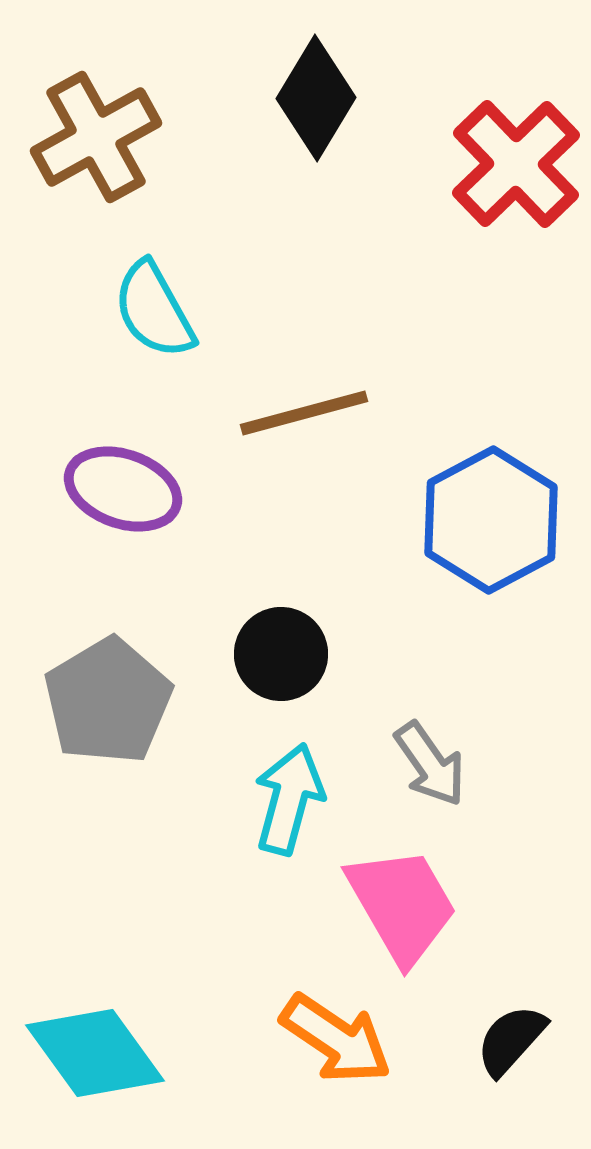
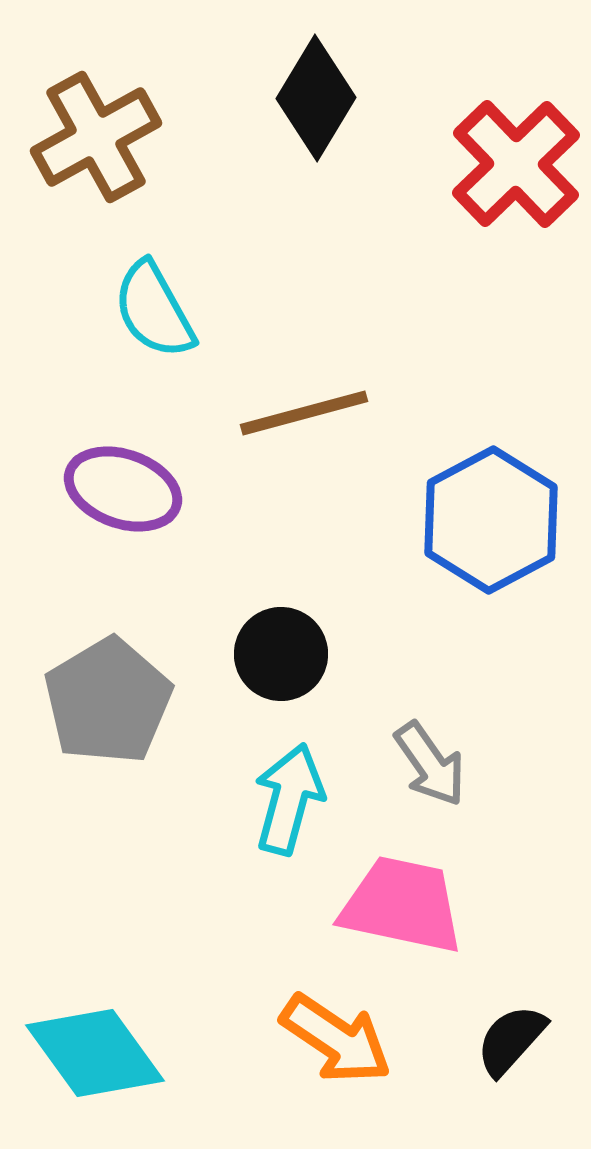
pink trapezoid: rotated 48 degrees counterclockwise
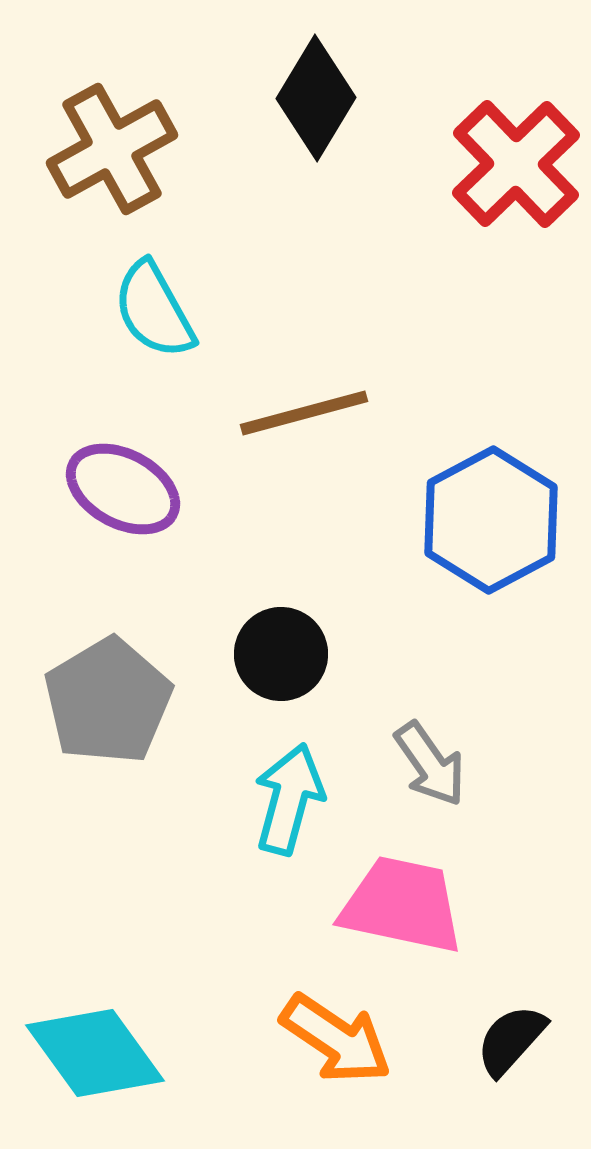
brown cross: moved 16 px right, 12 px down
purple ellipse: rotated 9 degrees clockwise
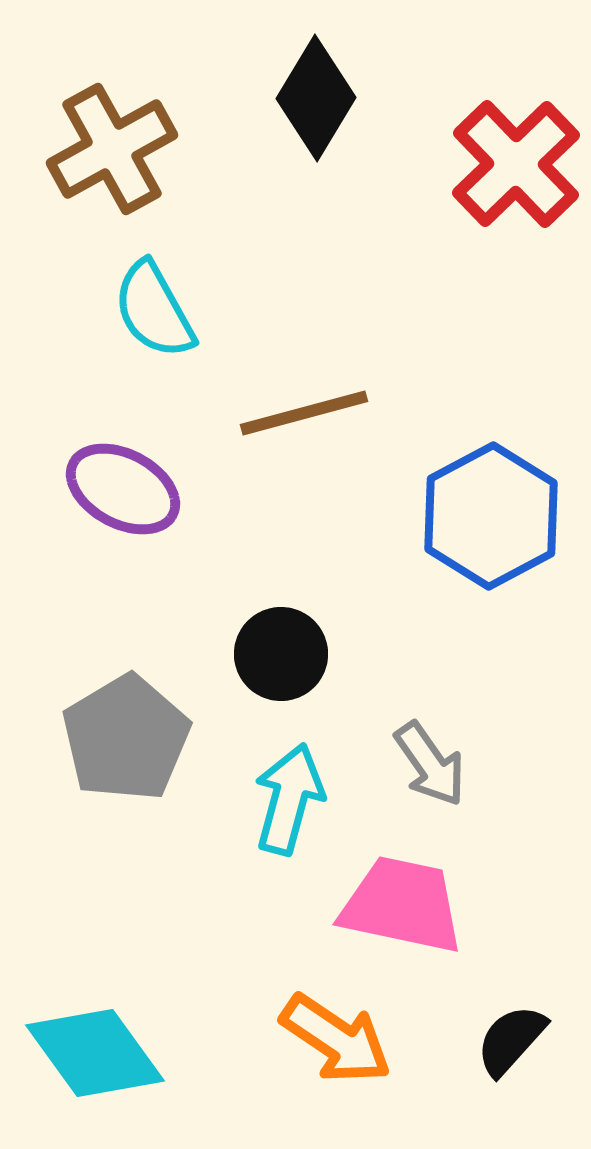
blue hexagon: moved 4 px up
gray pentagon: moved 18 px right, 37 px down
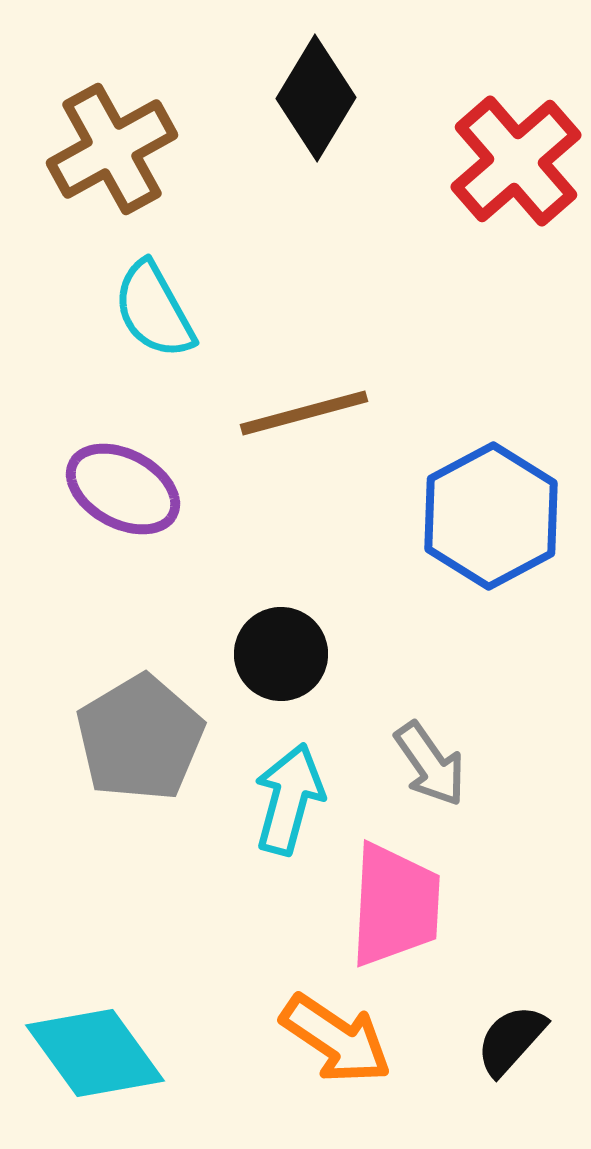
red cross: moved 3 px up; rotated 3 degrees clockwise
gray pentagon: moved 14 px right
pink trapezoid: moved 7 px left; rotated 81 degrees clockwise
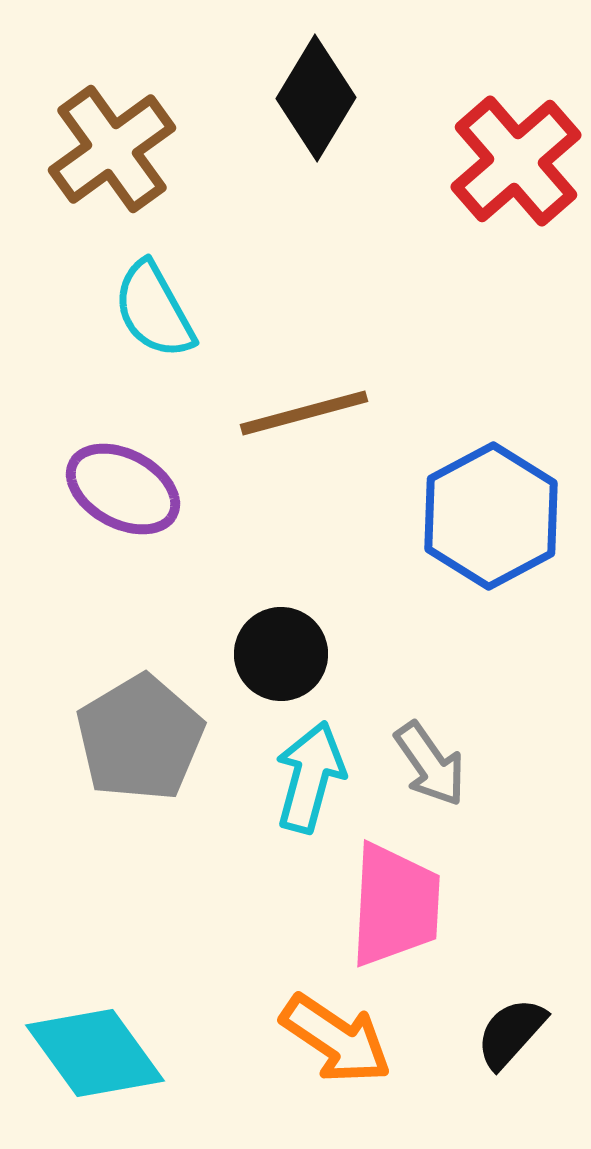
brown cross: rotated 7 degrees counterclockwise
cyan arrow: moved 21 px right, 22 px up
black semicircle: moved 7 px up
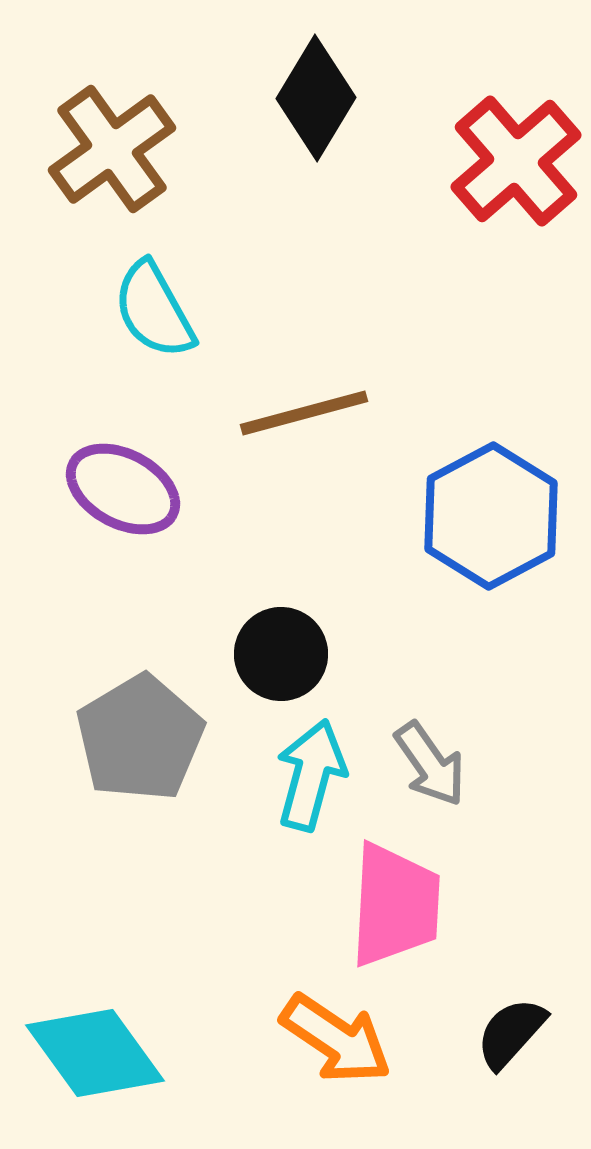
cyan arrow: moved 1 px right, 2 px up
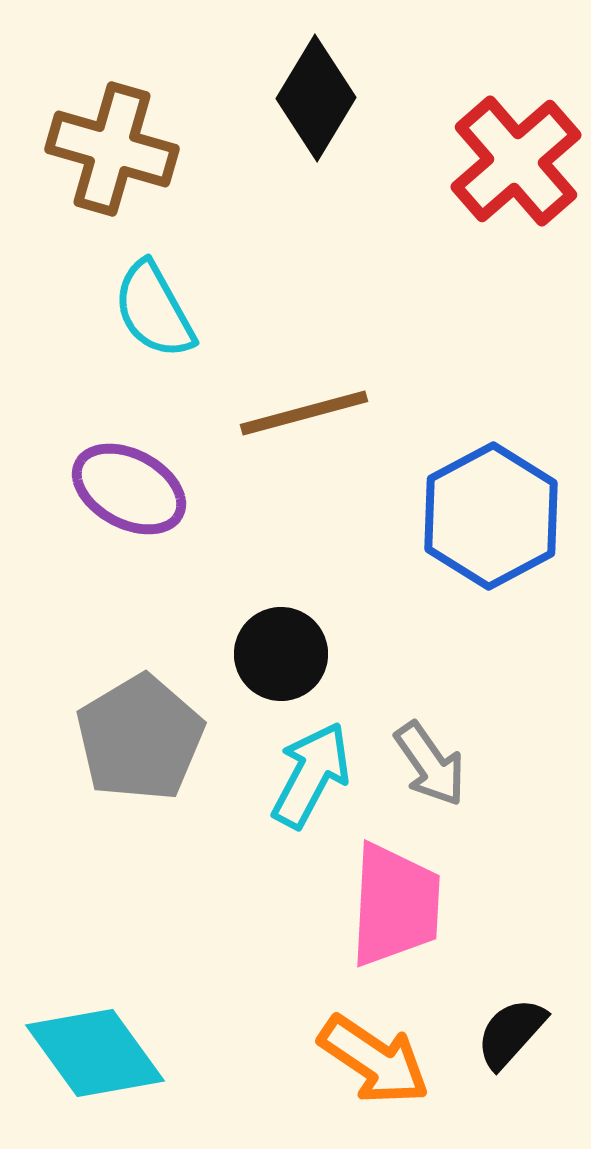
brown cross: rotated 38 degrees counterclockwise
purple ellipse: moved 6 px right
cyan arrow: rotated 13 degrees clockwise
orange arrow: moved 38 px right, 21 px down
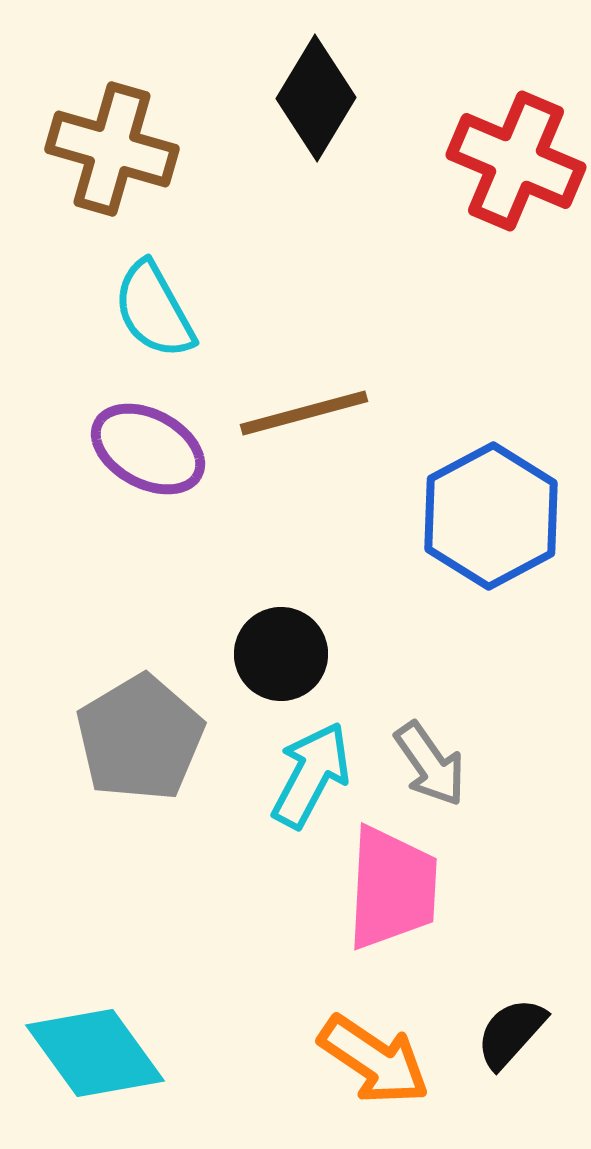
red cross: rotated 26 degrees counterclockwise
purple ellipse: moved 19 px right, 40 px up
pink trapezoid: moved 3 px left, 17 px up
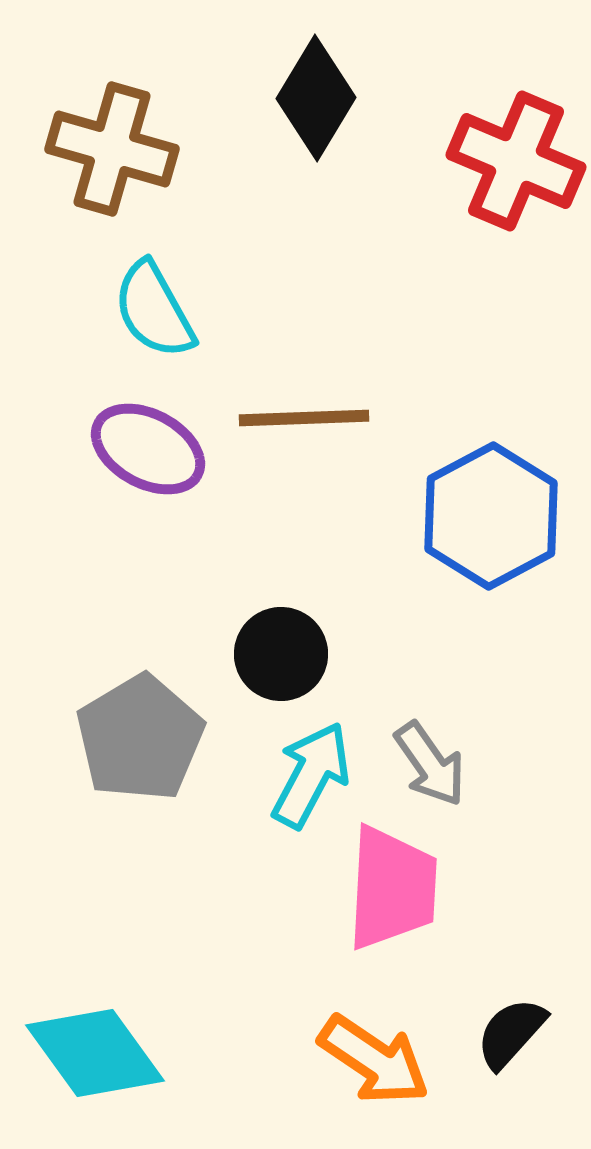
brown line: moved 5 px down; rotated 13 degrees clockwise
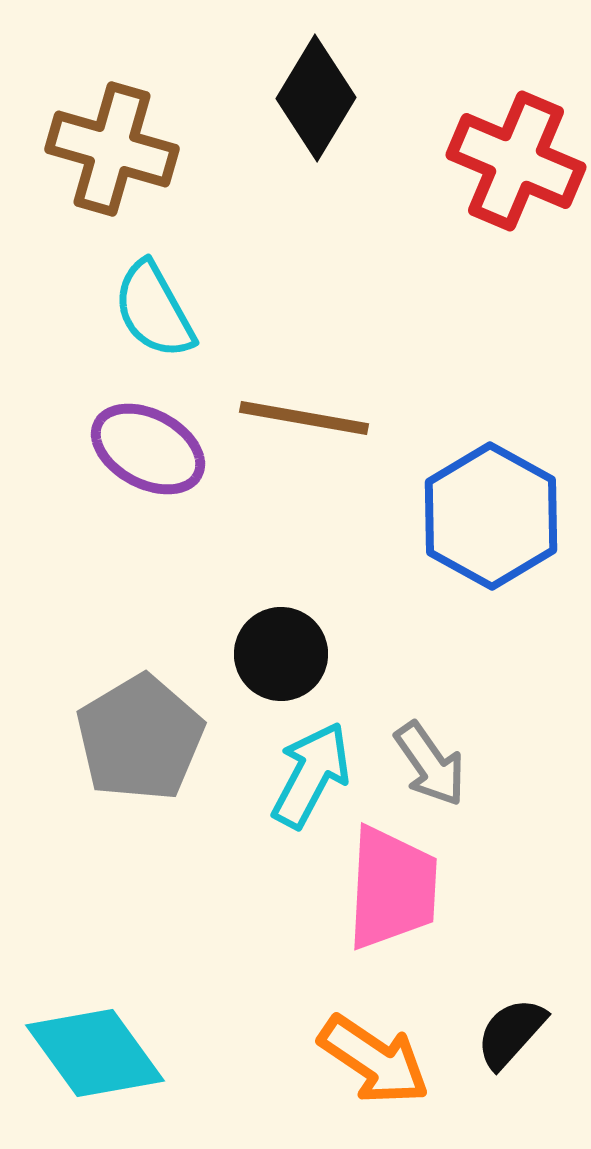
brown line: rotated 12 degrees clockwise
blue hexagon: rotated 3 degrees counterclockwise
